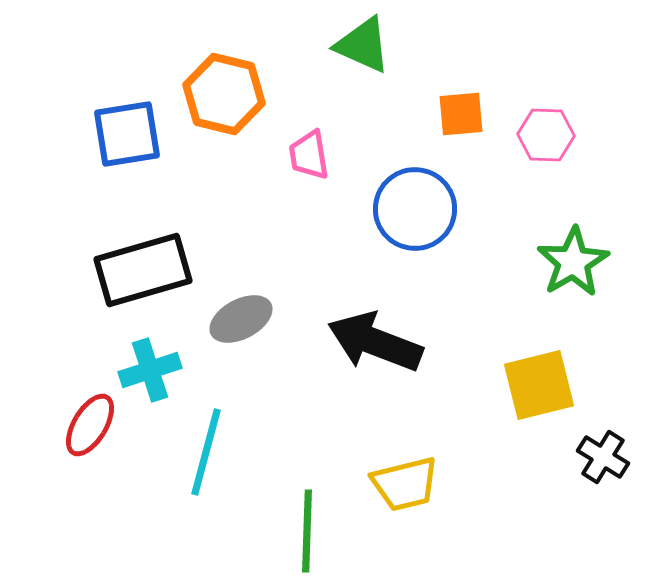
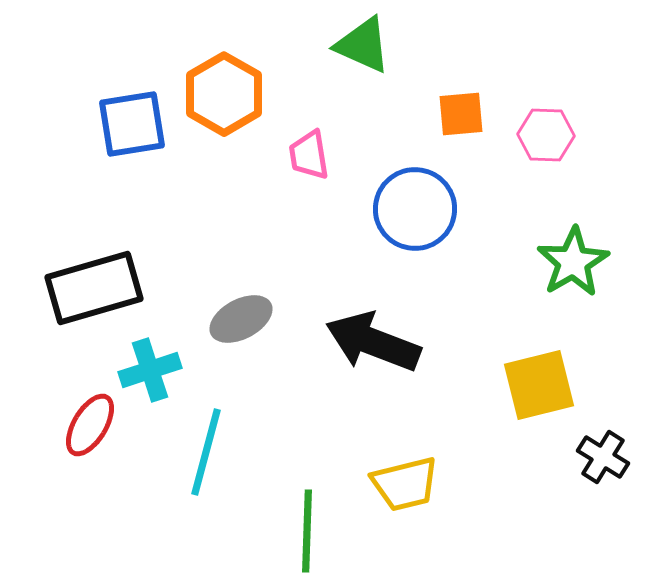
orange hexagon: rotated 16 degrees clockwise
blue square: moved 5 px right, 10 px up
black rectangle: moved 49 px left, 18 px down
black arrow: moved 2 px left
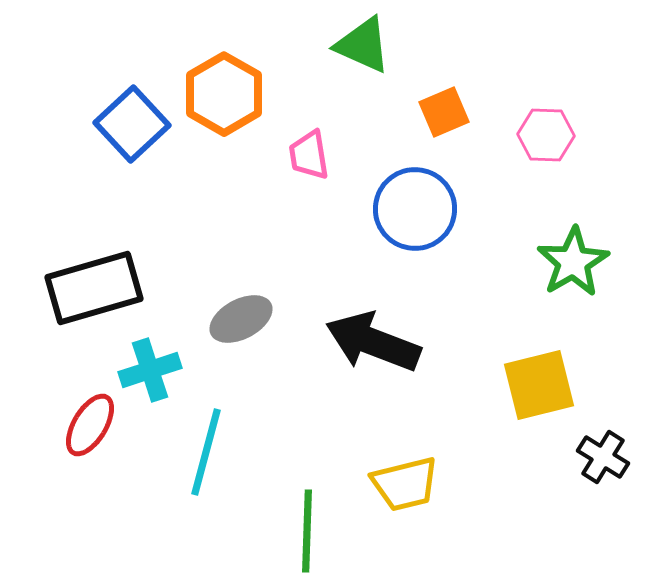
orange square: moved 17 px left, 2 px up; rotated 18 degrees counterclockwise
blue square: rotated 34 degrees counterclockwise
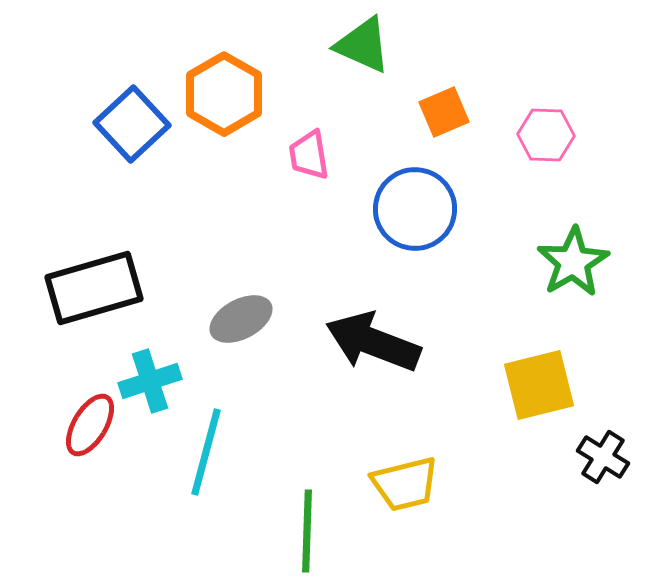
cyan cross: moved 11 px down
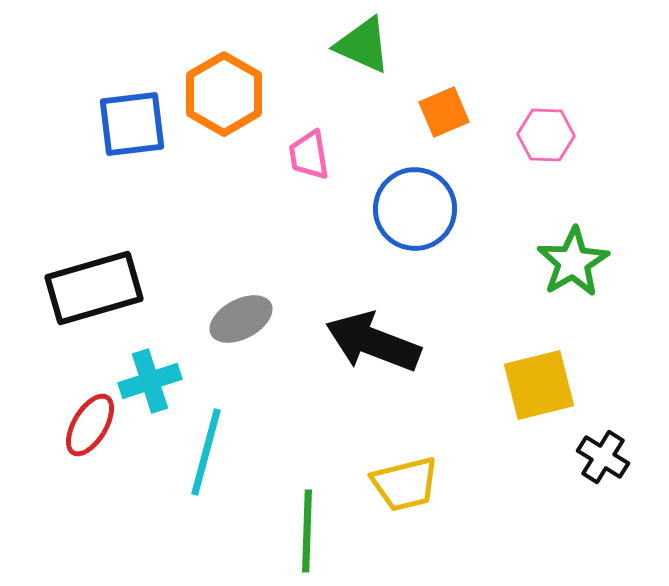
blue square: rotated 36 degrees clockwise
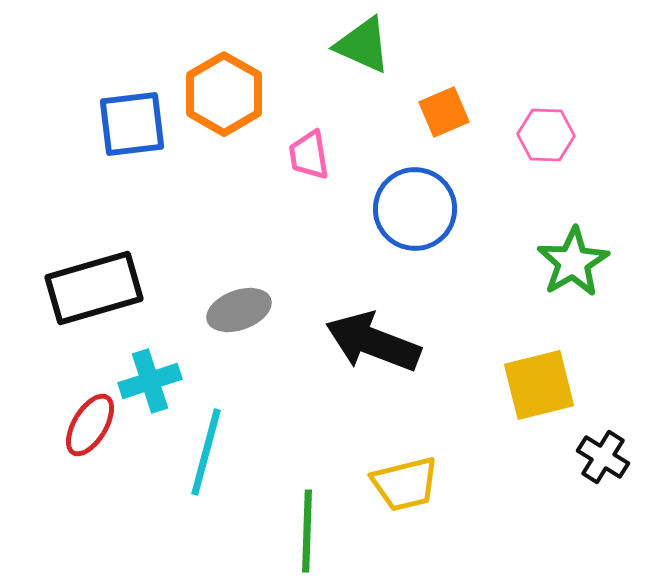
gray ellipse: moved 2 px left, 9 px up; rotated 8 degrees clockwise
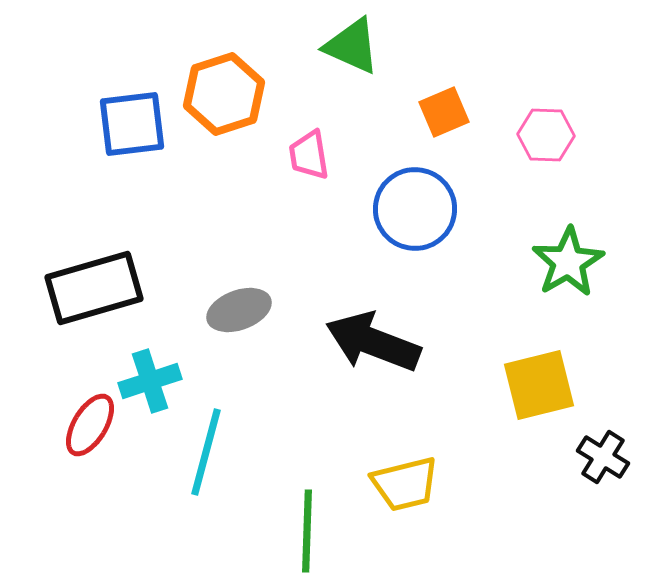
green triangle: moved 11 px left, 1 px down
orange hexagon: rotated 12 degrees clockwise
green star: moved 5 px left
